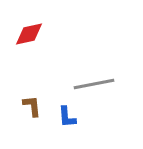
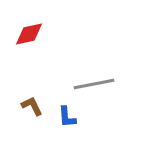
brown L-shape: rotated 20 degrees counterclockwise
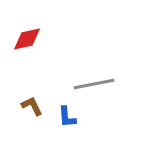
red diamond: moved 2 px left, 5 px down
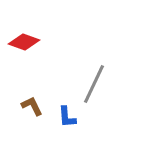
red diamond: moved 3 px left, 3 px down; rotated 32 degrees clockwise
gray line: rotated 54 degrees counterclockwise
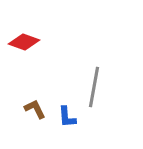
gray line: moved 3 px down; rotated 15 degrees counterclockwise
brown L-shape: moved 3 px right, 3 px down
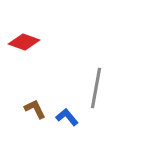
gray line: moved 2 px right, 1 px down
blue L-shape: rotated 145 degrees clockwise
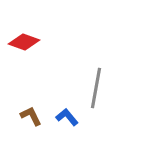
brown L-shape: moved 4 px left, 7 px down
